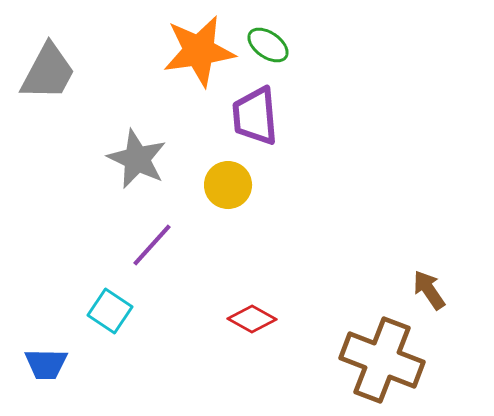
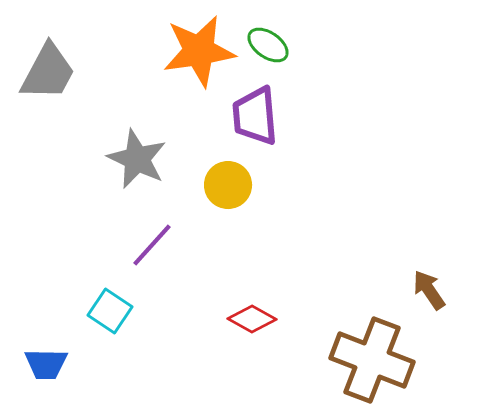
brown cross: moved 10 px left
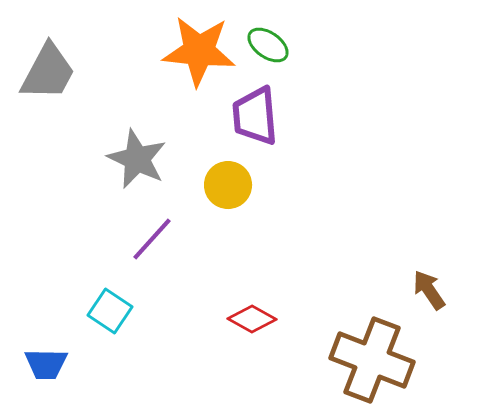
orange star: rotated 14 degrees clockwise
purple line: moved 6 px up
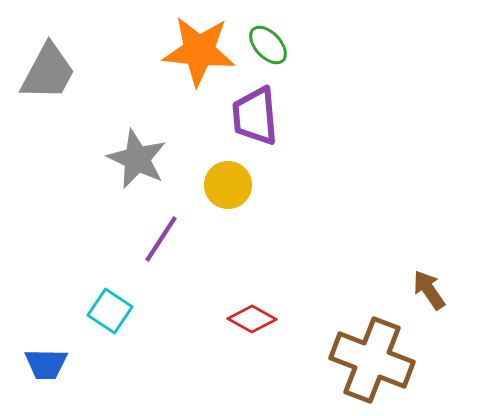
green ellipse: rotated 12 degrees clockwise
purple line: moved 9 px right; rotated 9 degrees counterclockwise
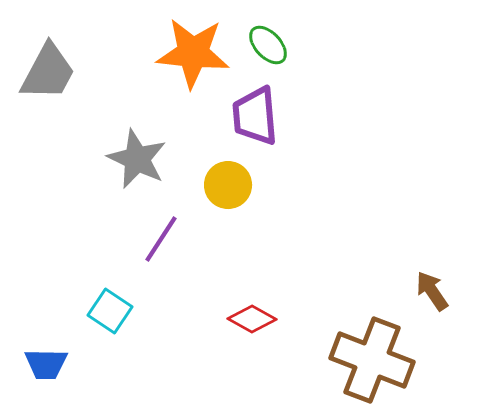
orange star: moved 6 px left, 2 px down
brown arrow: moved 3 px right, 1 px down
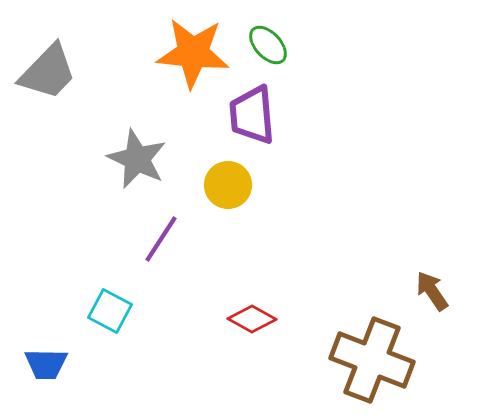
gray trapezoid: rotated 16 degrees clockwise
purple trapezoid: moved 3 px left, 1 px up
cyan square: rotated 6 degrees counterclockwise
